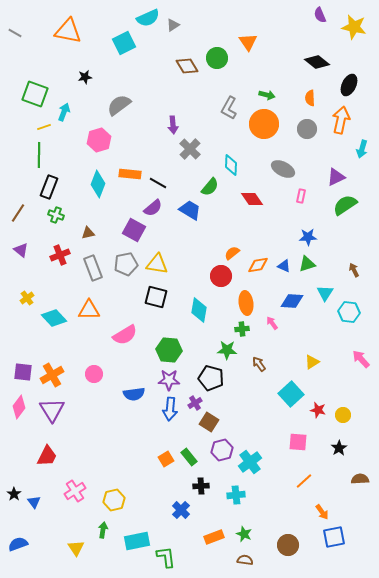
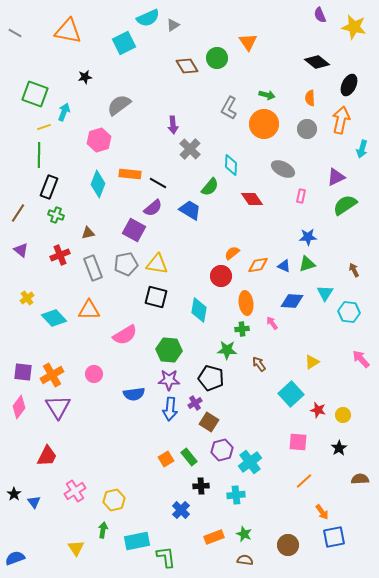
purple triangle at (52, 410): moved 6 px right, 3 px up
blue semicircle at (18, 544): moved 3 px left, 14 px down
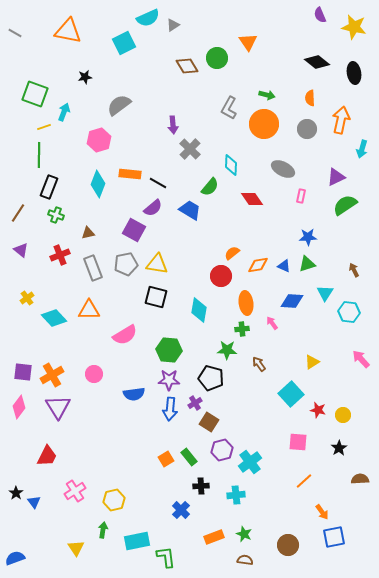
black ellipse at (349, 85): moved 5 px right, 12 px up; rotated 35 degrees counterclockwise
black star at (14, 494): moved 2 px right, 1 px up
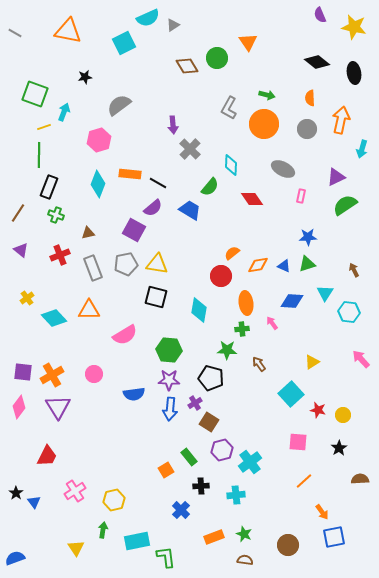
orange square at (166, 459): moved 11 px down
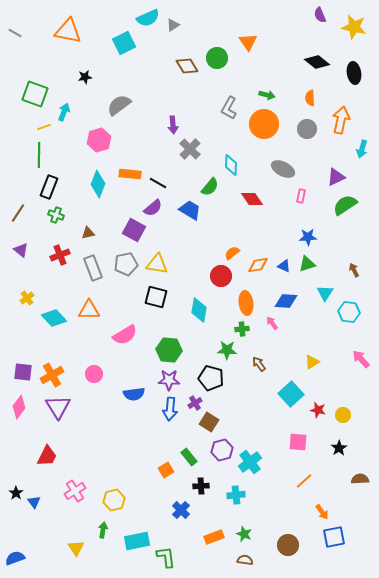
blue diamond at (292, 301): moved 6 px left
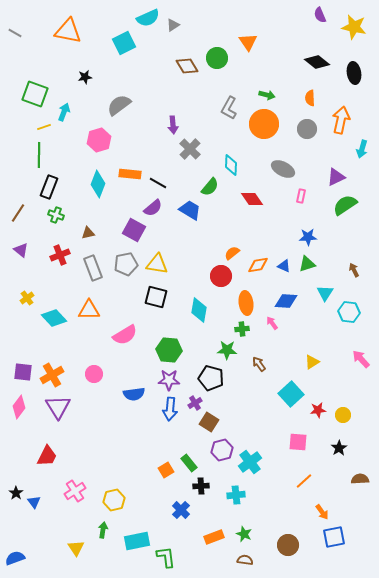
red star at (318, 410): rotated 21 degrees counterclockwise
green rectangle at (189, 457): moved 6 px down
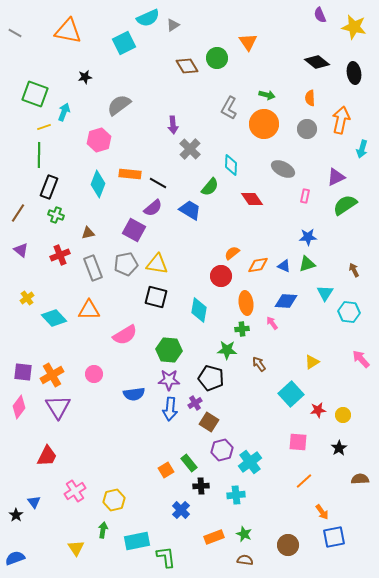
pink rectangle at (301, 196): moved 4 px right
black star at (16, 493): moved 22 px down
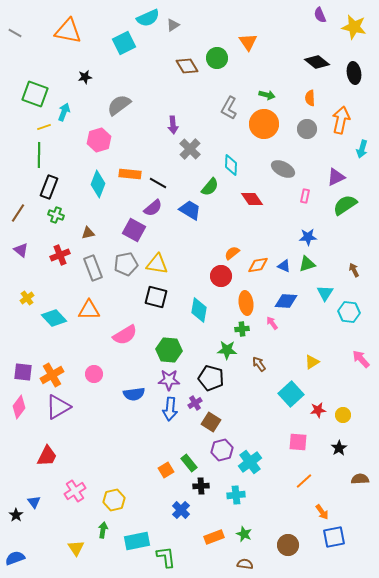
purple triangle at (58, 407): rotated 32 degrees clockwise
brown square at (209, 422): moved 2 px right
brown semicircle at (245, 560): moved 4 px down
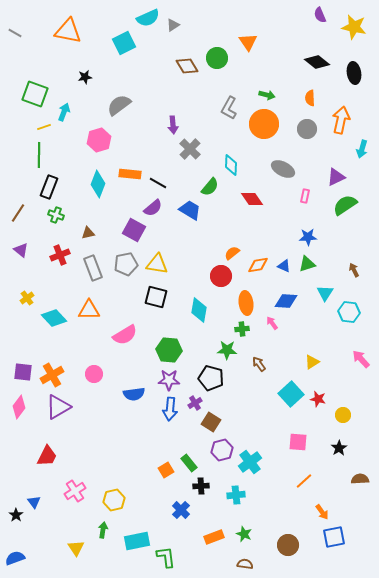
red star at (318, 410): moved 11 px up; rotated 21 degrees clockwise
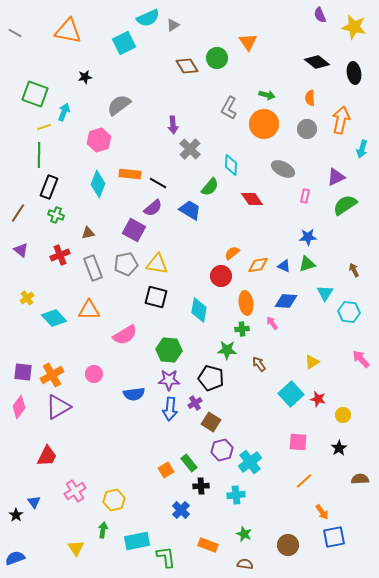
orange rectangle at (214, 537): moved 6 px left, 8 px down; rotated 42 degrees clockwise
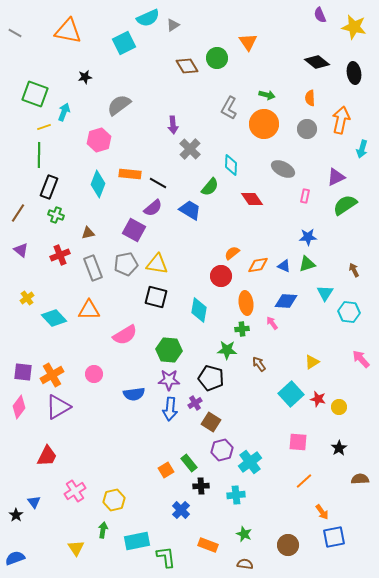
yellow circle at (343, 415): moved 4 px left, 8 px up
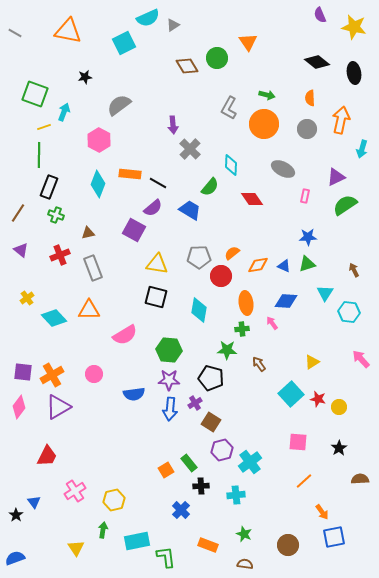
pink hexagon at (99, 140): rotated 15 degrees counterclockwise
gray pentagon at (126, 264): moved 73 px right, 7 px up; rotated 10 degrees clockwise
